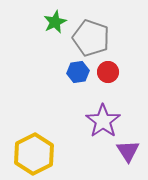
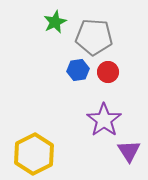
gray pentagon: moved 3 px right, 1 px up; rotated 15 degrees counterclockwise
blue hexagon: moved 2 px up
purple star: moved 1 px right, 1 px up
purple triangle: moved 1 px right
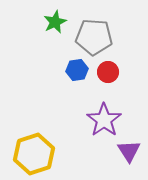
blue hexagon: moved 1 px left
yellow hexagon: rotated 9 degrees clockwise
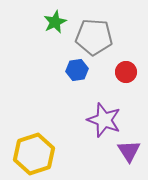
red circle: moved 18 px right
purple star: rotated 16 degrees counterclockwise
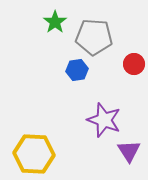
green star: rotated 10 degrees counterclockwise
red circle: moved 8 px right, 8 px up
yellow hexagon: rotated 21 degrees clockwise
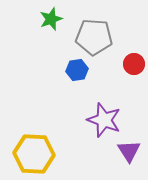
green star: moved 4 px left, 3 px up; rotated 15 degrees clockwise
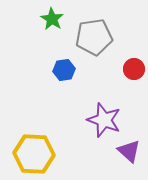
green star: moved 1 px right; rotated 20 degrees counterclockwise
gray pentagon: rotated 12 degrees counterclockwise
red circle: moved 5 px down
blue hexagon: moved 13 px left
purple triangle: rotated 15 degrees counterclockwise
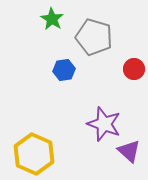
gray pentagon: rotated 24 degrees clockwise
purple star: moved 4 px down
yellow hexagon: rotated 21 degrees clockwise
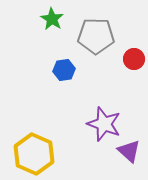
gray pentagon: moved 2 px right, 1 px up; rotated 15 degrees counterclockwise
red circle: moved 10 px up
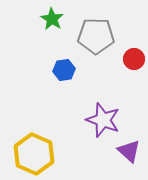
purple star: moved 1 px left, 4 px up
